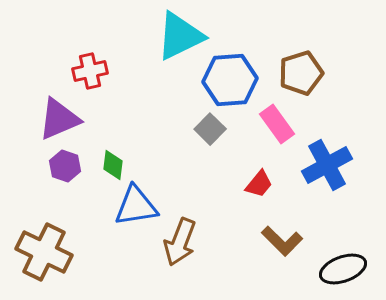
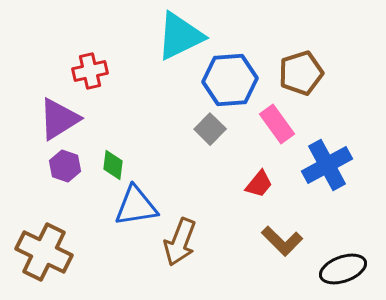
purple triangle: rotated 9 degrees counterclockwise
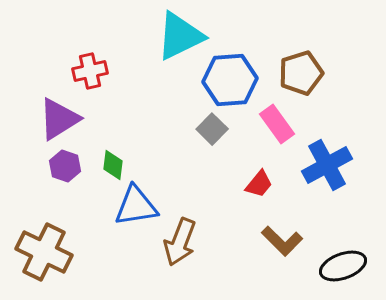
gray square: moved 2 px right
black ellipse: moved 3 px up
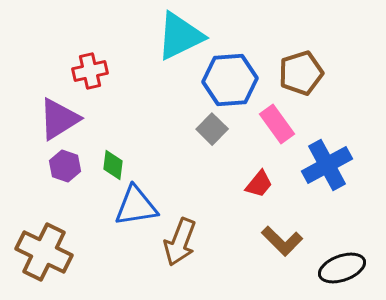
black ellipse: moved 1 px left, 2 px down
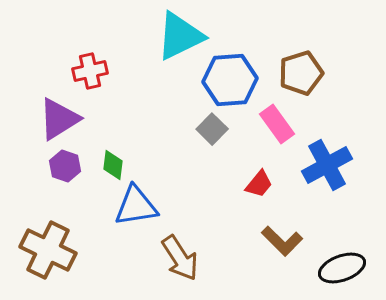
brown arrow: moved 16 px down; rotated 54 degrees counterclockwise
brown cross: moved 4 px right, 2 px up
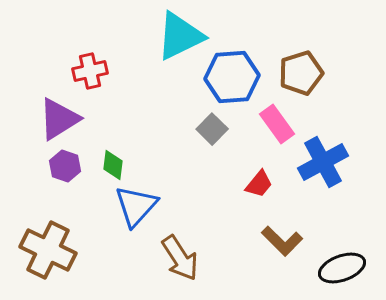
blue hexagon: moved 2 px right, 3 px up
blue cross: moved 4 px left, 3 px up
blue triangle: rotated 39 degrees counterclockwise
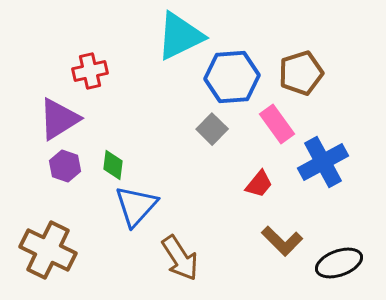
black ellipse: moved 3 px left, 5 px up
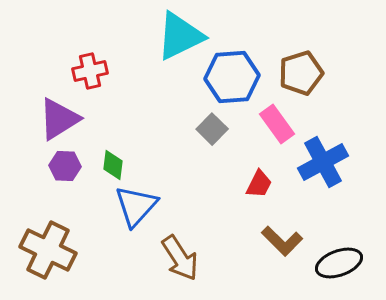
purple hexagon: rotated 16 degrees counterclockwise
red trapezoid: rotated 12 degrees counterclockwise
